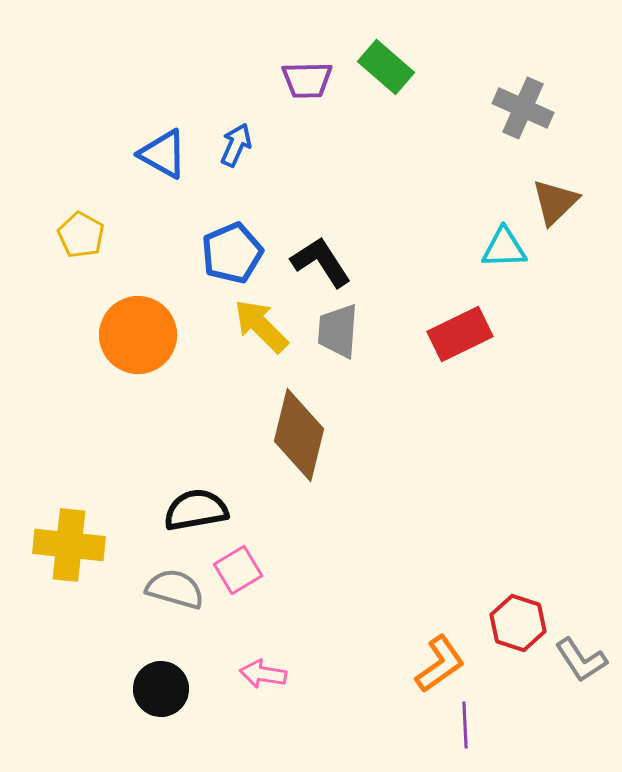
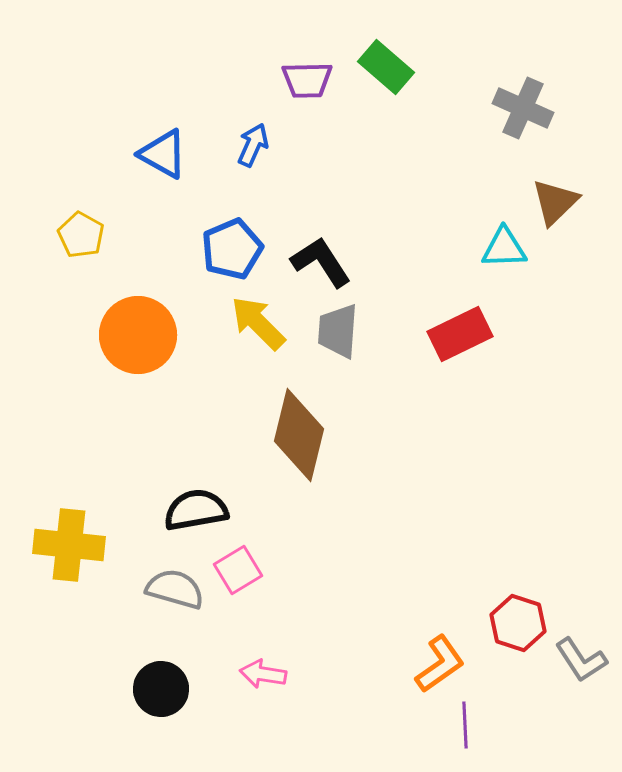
blue arrow: moved 17 px right
blue pentagon: moved 4 px up
yellow arrow: moved 3 px left, 3 px up
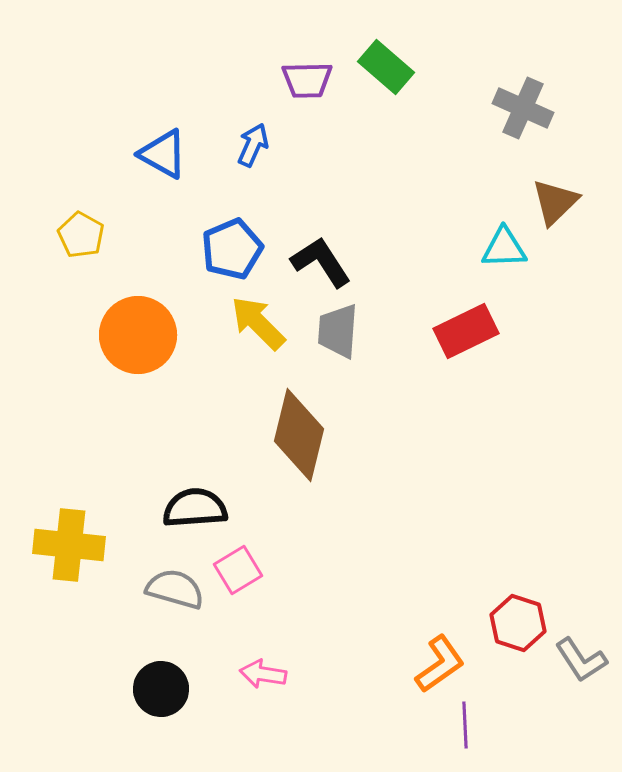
red rectangle: moved 6 px right, 3 px up
black semicircle: moved 1 px left, 2 px up; rotated 6 degrees clockwise
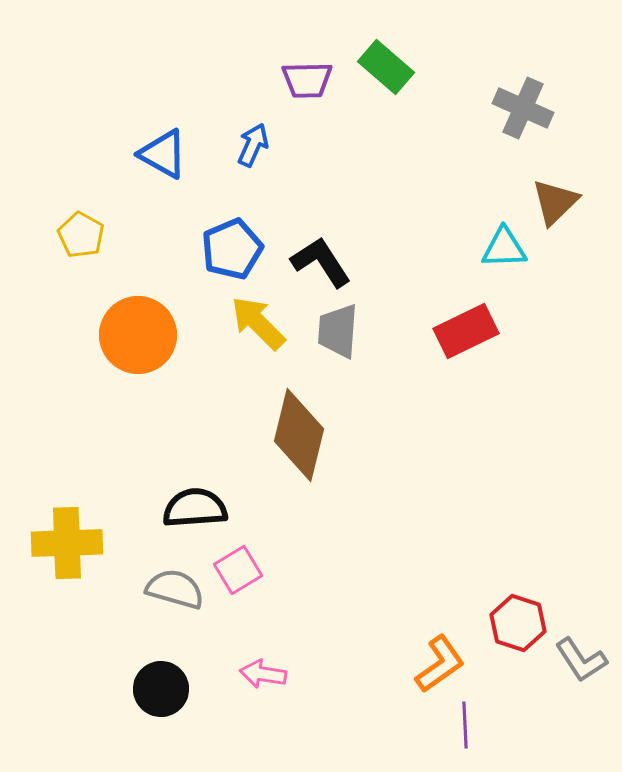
yellow cross: moved 2 px left, 2 px up; rotated 8 degrees counterclockwise
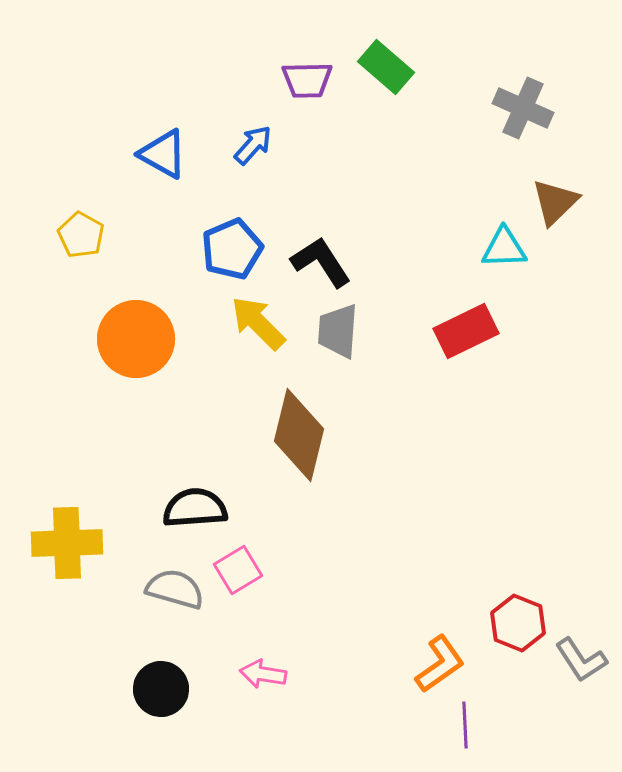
blue arrow: rotated 18 degrees clockwise
orange circle: moved 2 px left, 4 px down
red hexagon: rotated 4 degrees clockwise
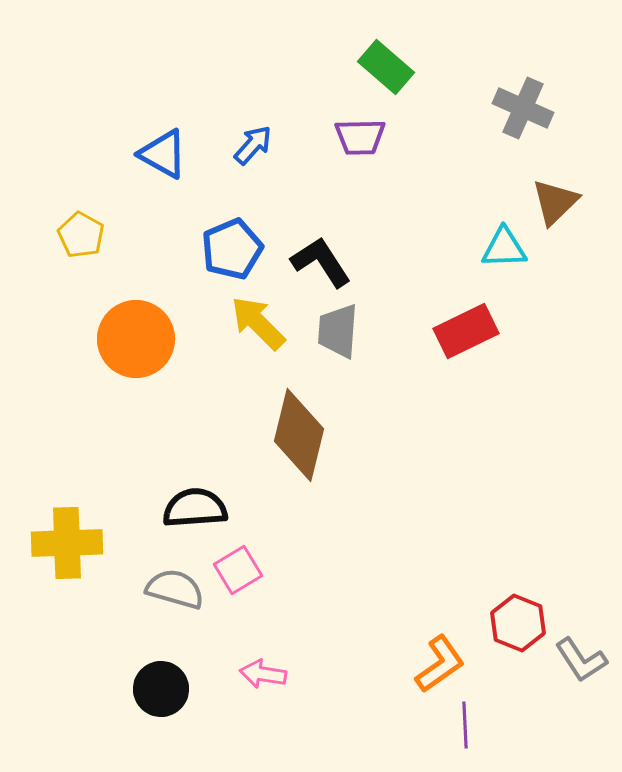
purple trapezoid: moved 53 px right, 57 px down
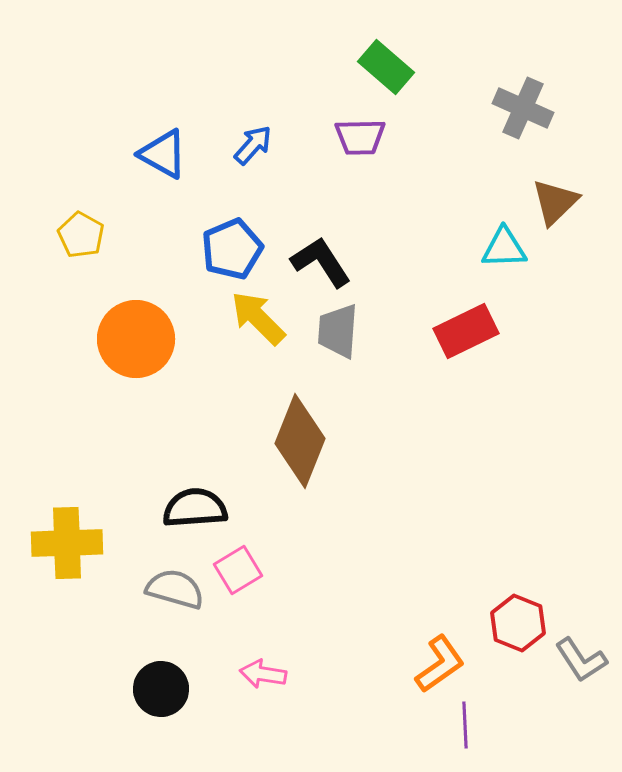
yellow arrow: moved 5 px up
brown diamond: moved 1 px right, 6 px down; rotated 8 degrees clockwise
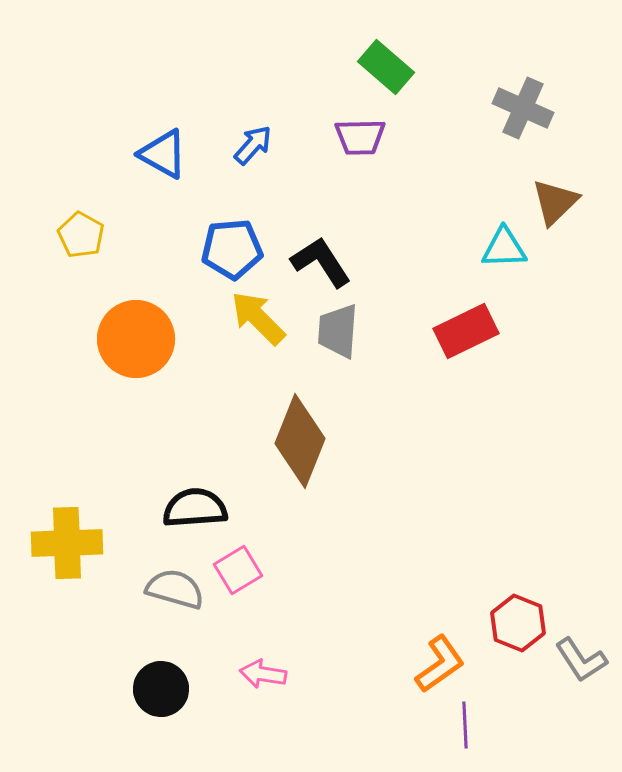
blue pentagon: rotated 18 degrees clockwise
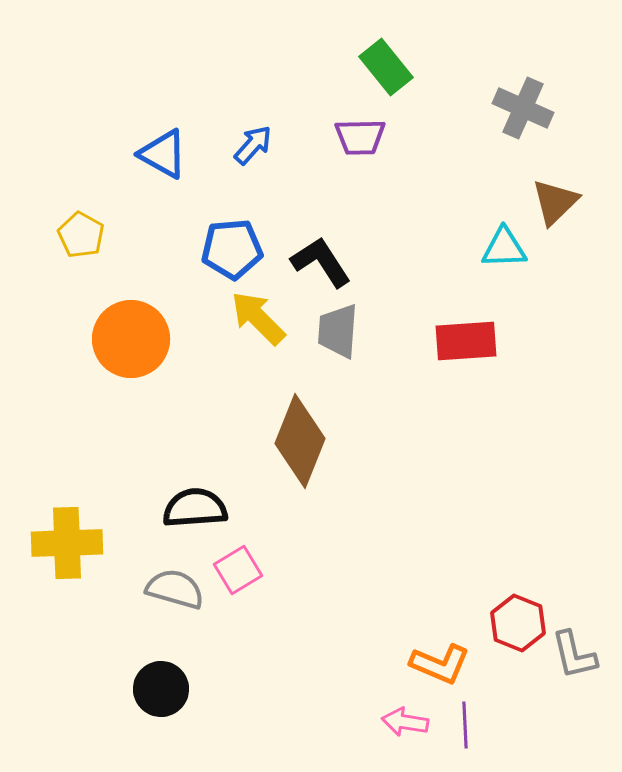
green rectangle: rotated 10 degrees clockwise
red rectangle: moved 10 px down; rotated 22 degrees clockwise
orange circle: moved 5 px left
gray L-shape: moved 7 px left, 5 px up; rotated 20 degrees clockwise
orange L-shape: rotated 58 degrees clockwise
pink arrow: moved 142 px right, 48 px down
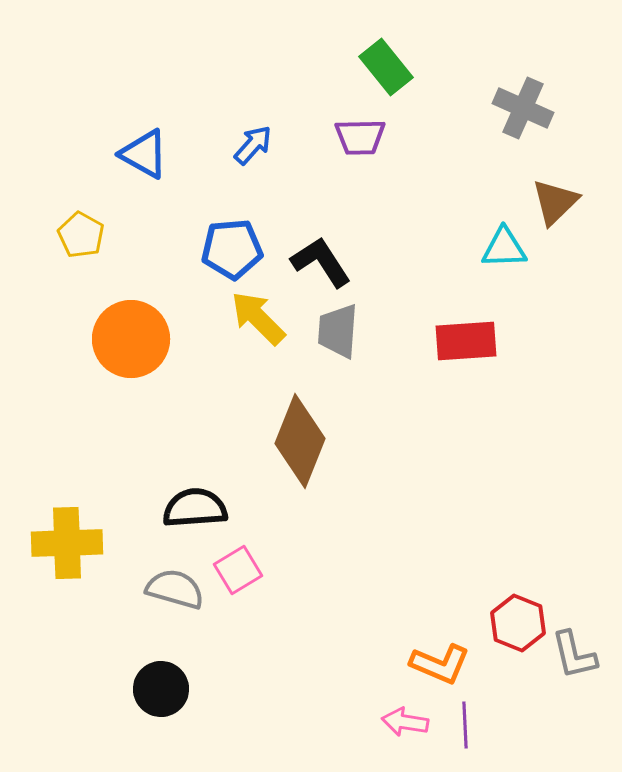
blue triangle: moved 19 px left
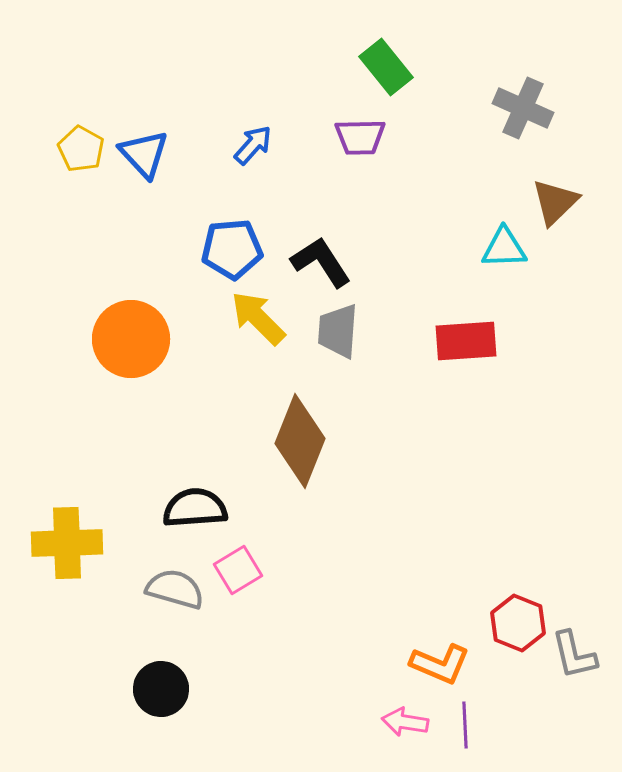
blue triangle: rotated 18 degrees clockwise
yellow pentagon: moved 86 px up
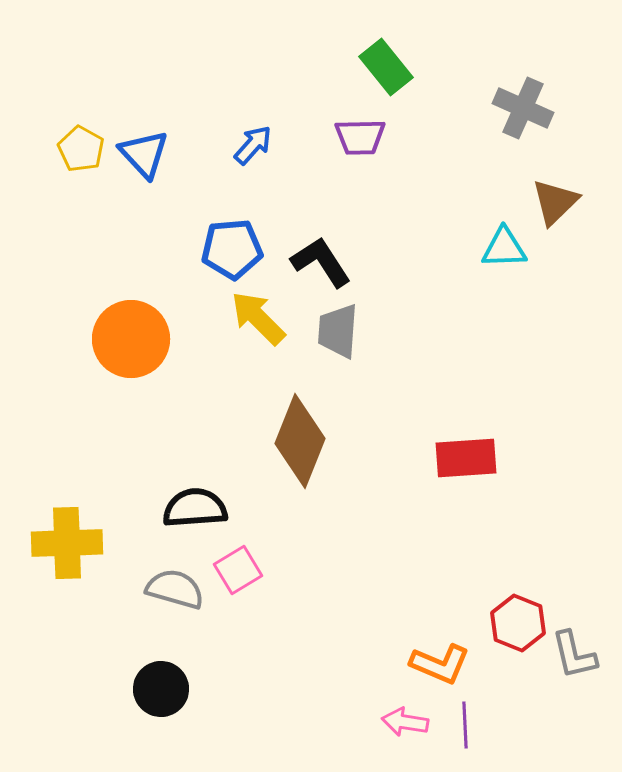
red rectangle: moved 117 px down
